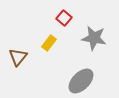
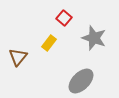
gray star: rotated 10 degrees clockwise
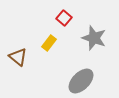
brown triangle: rotated 30 degrees counterclockwise
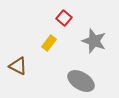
gray star: moved 3 px down
brown triangle: moved 9 px down; rotated 12 degrees counterclockwise
gray ellipse: rotated 76 degrees clockwise
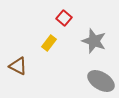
gray ellipse: moved 20 px right
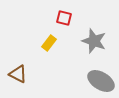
red square: rotated 28 degrees counterclockwise
brown triangle: moved 8 px down
